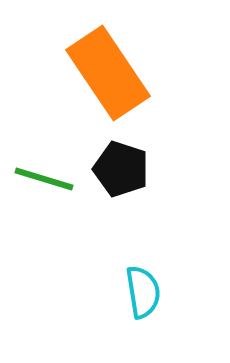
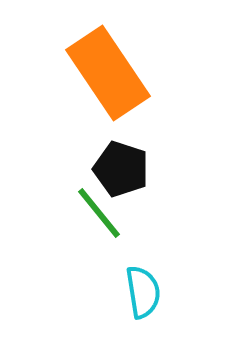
green line: moved 55 px right, 34 px down; rotated 34 degrees clockwise
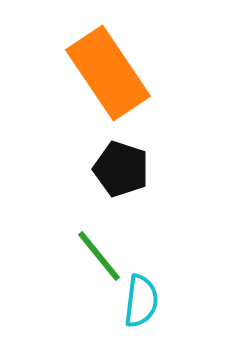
green line: moved 43 px down
cyan semicircle: moved 2 px left, 9 px down; rotated 16 degrees clockwise
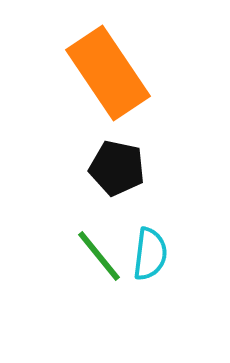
black pentagon: moved 4 px left, 1 px up; rotated 6 degrees counterclockwise
cyan semicircle: moved 9 px right, 47 px up
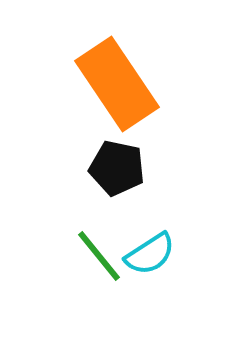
orange rectangle: moved 9 px right, 11 px down
cyan semicircle: rotated 50 degrees clockwise
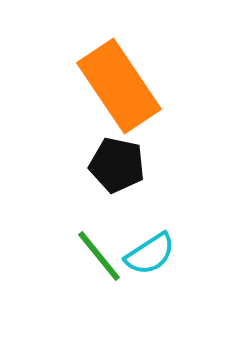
orange rectangle: moved 2 px right, 2 px down
black pentagon: moved 3 px up
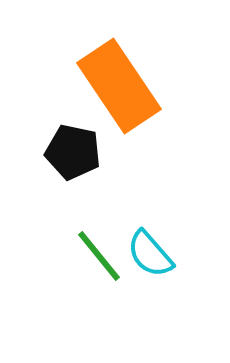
black pentagon: moved 44 px left, 13 px up
cyan semicircle: rotated 82 degrees clockwise
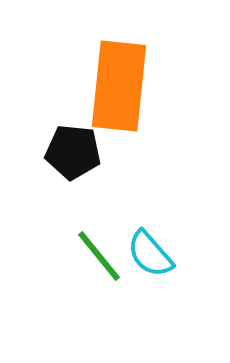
orange rectangle: rotated 40 degrees clockwise
black pentagon: rotated 6 degrees counterclockwise
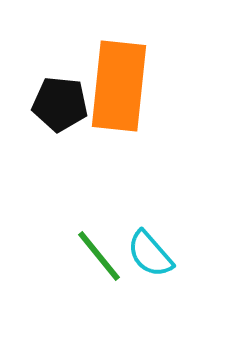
black pentagon: moved 13 px left, 48 px up
